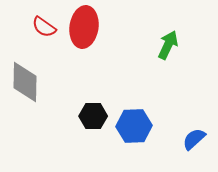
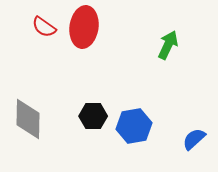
gray diamond: moved 3 px right, 37 px down
blue hexagon: rotated 8 degrees counterclockwise
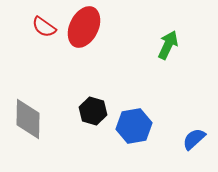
red ellipse: rotated 18 degrees clockwise
black hexagon: moved 5 px up; rotated 16 degrees clockwise
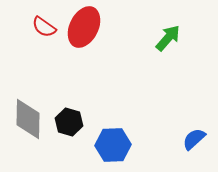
green arrow: moved 7 px up; rotated 16 degrees clockwise
black hexagon: moved 24 px left, 11 px down
blue hexagon: moved 21 px left, 19 px down; rotated 8 degrees clockwise
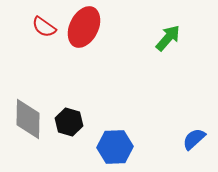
blue hexagon: moved 2 px right, 2 px down
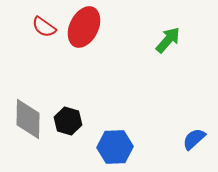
green arrow: moved 2 px down
black hexagon: moved 1 px left, 1 px up
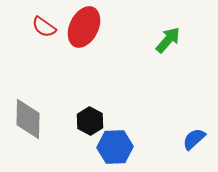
black hexagon: moved 22 px right; rotated 12 degrees clockwise
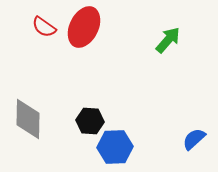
black hexagon: rotated 24 degrees counterclockwise
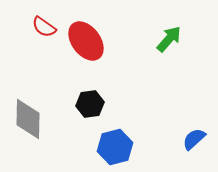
red ellipse: moved 2 px right, 14 px down; rotated 63 degrees counterclockwise
green arrow: moved 1 px right, 1 px up
black hexagon: moved 17 px up; rotated 12 degrees counterclockwise
blue hexagon: rotated 12 degrees counterclockwise
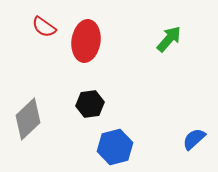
red ellipse: rotated 45 degrees clockwise
gray diamond: rotated 45 degrees clockwise
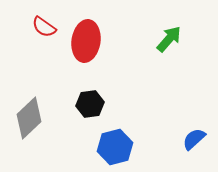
gray diamond: moved 1 px right, 1 px up
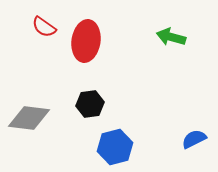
green arrow: moved 2 px right, 2 px up; rotated 116 degrees counterclockwise
gray diamond: rotated 51 degrees clockwise
blue semicircle: rotated 15 degrees clockwise
